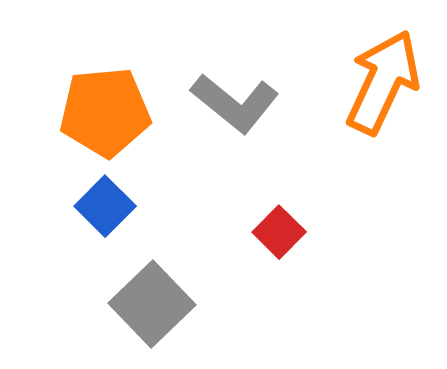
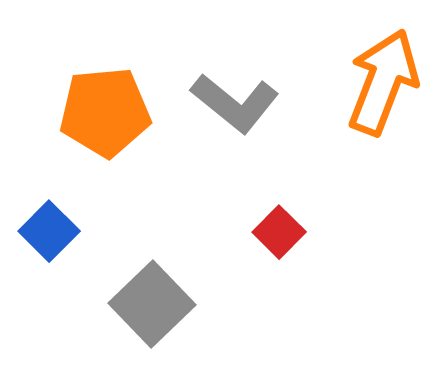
orange arrow: rotated 4 degrees counterclockwise
blue square: moved 56 px left, 25 px down
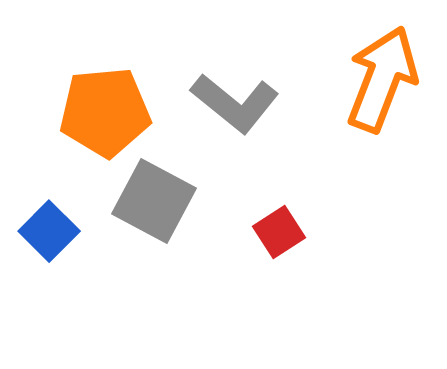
orange arrow: moved 1 px left, 3 px up
red square: rotated 12 degrees clockwise
gray square: moved 2 px right, 103 px up; rotated 18 degrees counterclockwise
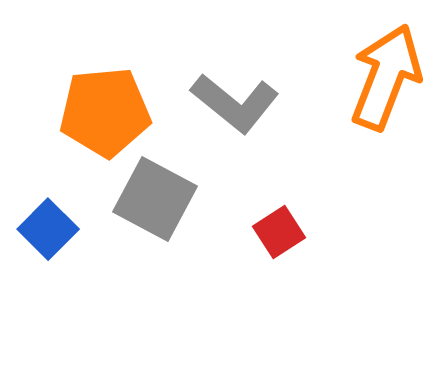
orange arrow: moved 4 px right, 2 px up
gray square: moved 1 px right, 2 px up
blue square: moved 1 px left, 2 px up
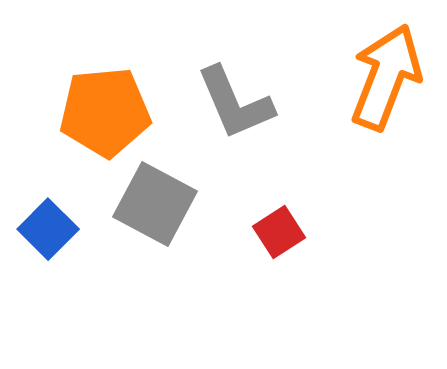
gray L-shape: rotated 28 degrees clockwise
gray square: moved 5 px down
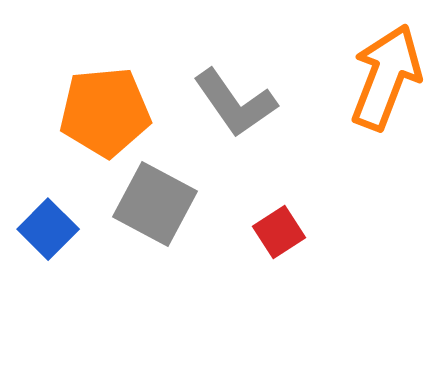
gray L-shape: rotated 12 degrees counterclockwise
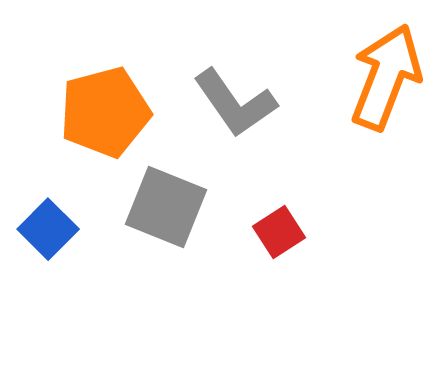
orange pentagon: rotated 10 degrees counterclockwise
gray square: moved 11 px right, 3 px down; rotated 6 degrees counterclockwise
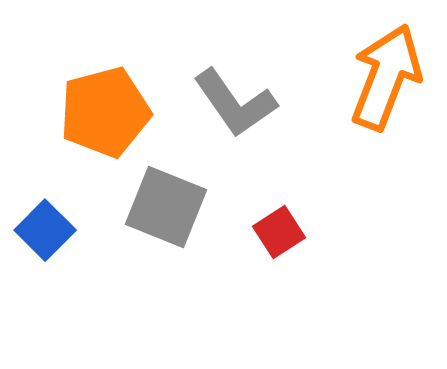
blue square: moved 3 px left, 1 px down
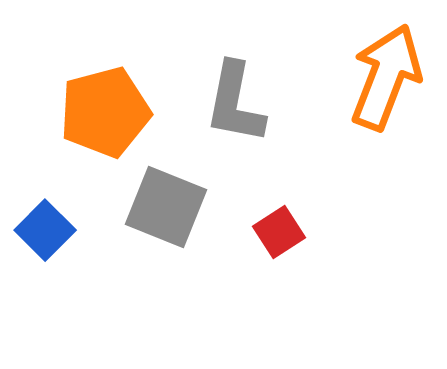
gray L-shape: rotated 46 degrees clockwise
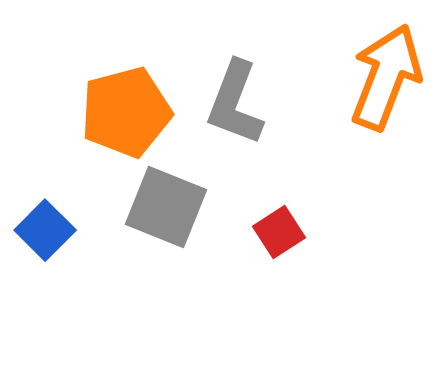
gray L-shape: rotated 10 degrees clockwise
orange pentagon: moved 21 px right
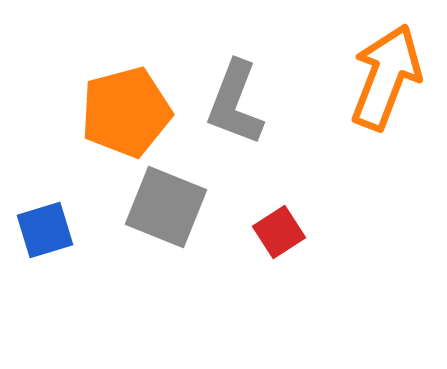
blue square: rotated 28 degrees clockwise
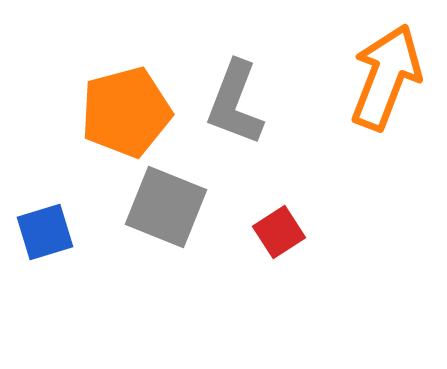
blue square: moved 2 px down
